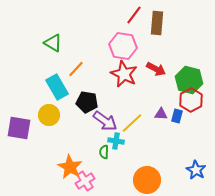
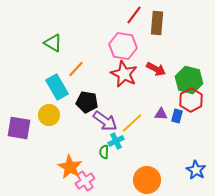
cyan cross: rotated 35 degrees counterclockwise
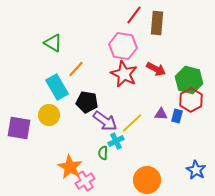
green semicircle: moved 1 px left, 1 px down
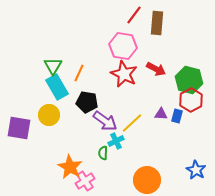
green triangle: moved 23 px down; rotated 30 degrees clockwise
orange line: moved 3 px right, 4 px down; rotated 18 degrees counterclockwise
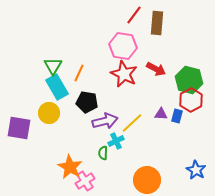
yellow circle: moved 2 px up
purple arrow: rotated 50 degrees counterclockwise
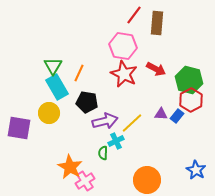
blue rectangle: rotated 24 degrees clockwise
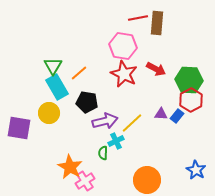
red line: moved 4 px right, 3 px down; rotated 42 degrees clockwise
orange line: rotated 24 degrees clockwise
green hexagon: rotated 12 degrees counterclockwise
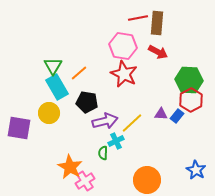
red arrow: moved 2 px right, 17 px up
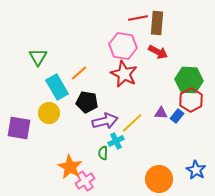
green triangle: moved 15 px left, 9 px up
purple triangle: moved 1 px up
orange circle: moved 12 px right, 1 px up
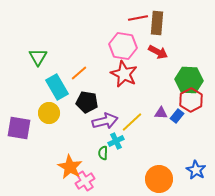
yellow line: moved 1 px up
